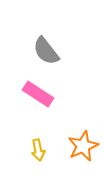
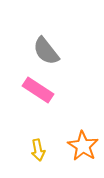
pink rectangle: moved 4 px up
orange star: rotated 16 degrees counterclockwise
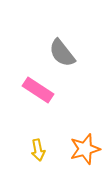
gray semicircle: moved 16 px right, 2 px down
orange star: moved 2 px right, 3 px down; rotated 24 degrees clockwise
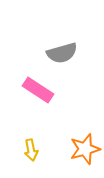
gray semicircle: rotated 68 degrees counterclockwise
yellow arrow: moved 7 px left
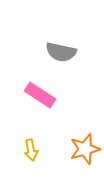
gray semicircle: moved 1 px left, 1 px up; rotated 28 degrees clockwise
pink rectangle: moved 2 px right, 5 px down
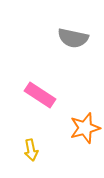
gray semicircle: moved 12 px right, 14 px up
orange star: moved 21 px up
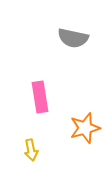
pink rectangle: moved 2 px down; rotated 48 degrees clockwise
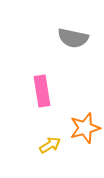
pink rectangle: moved 2 px right, 6 px up
yellow arrow: moved 19 px right, 5 px up; rotated 110 degrees counterclockwise
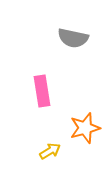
yellow arrow: moved 6 px down
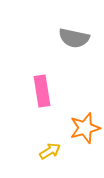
gray semicircle: moved 1 px right
